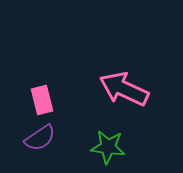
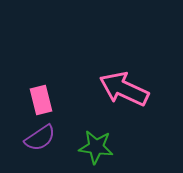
pink rectangle: moved 1 px left
green star: moved 12 px left
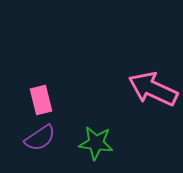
pink arrow: moved 29 px right
green star: moved 4 px up
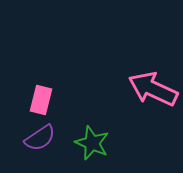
pink rectangle: rotated 28 degrees clockwise
green star: moved 4 px left; rotated 16 degrees clockwise
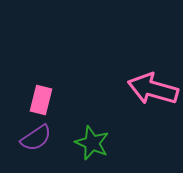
pink arrow: rotated 9 degrees counterclockwise
purple semicircle: moved 4 px left
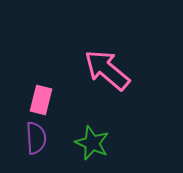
pink arrow: moved 46 px left, 19 px up; rotated 24 degrees clockwise
purple semicircle: rotated 60 degrees counterclockwise
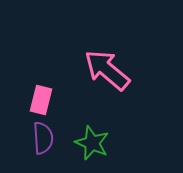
purple semicircle: moved 7 px right
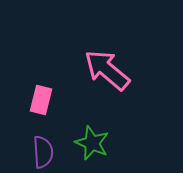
purple semicircle: moved 14 px down
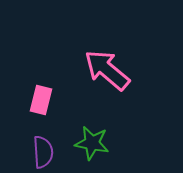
green star: rotated 12 degrees counterclockwise
